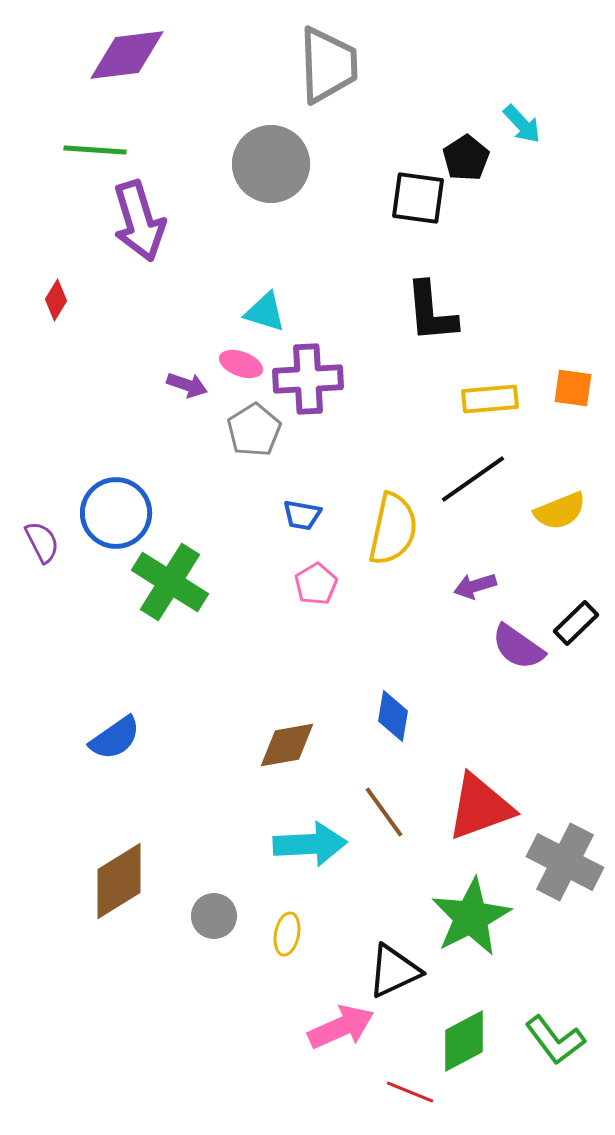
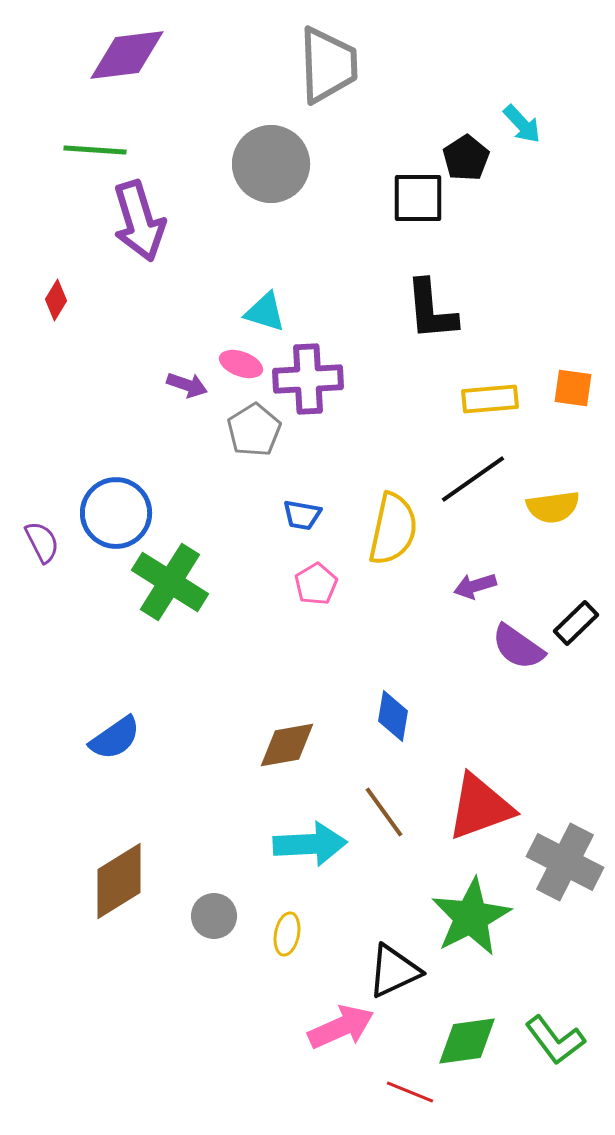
black square at (418, 198): rotated 8 degrees counterclockwise
black L-shape at (431, 312): moved 2 px up
yellow semicircle at (560, 511): moved 7 px left, 4 px up; rotated 14 degrees clockwise
green diamond at (464, 1041): moved 3 px right; rotated 20 degrees clockwise
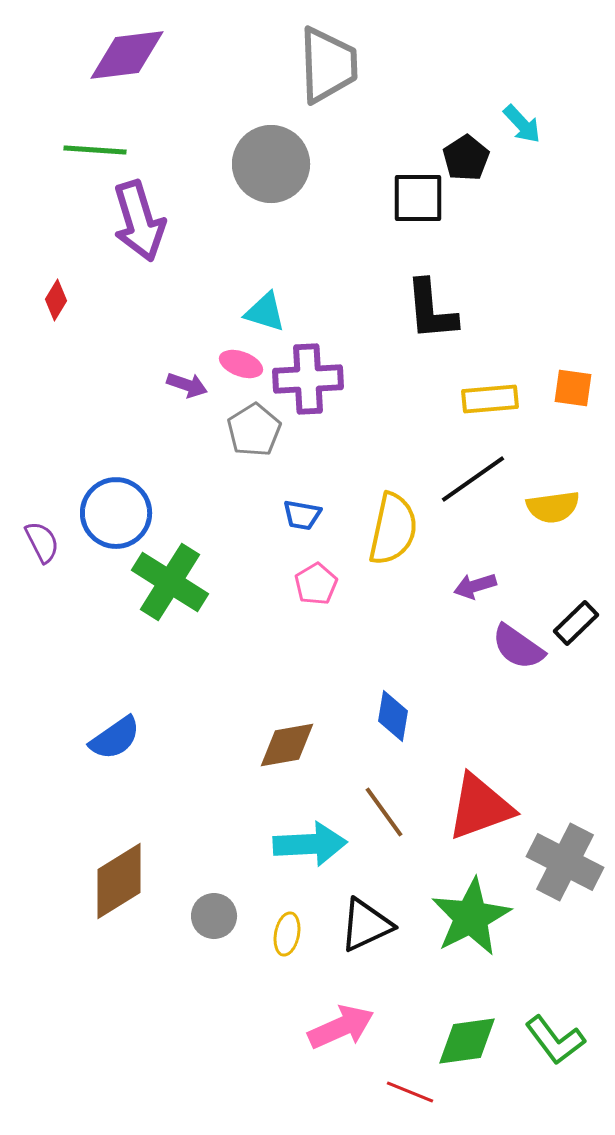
black triangle at (394, 971): moved 28 px left, 46 px up
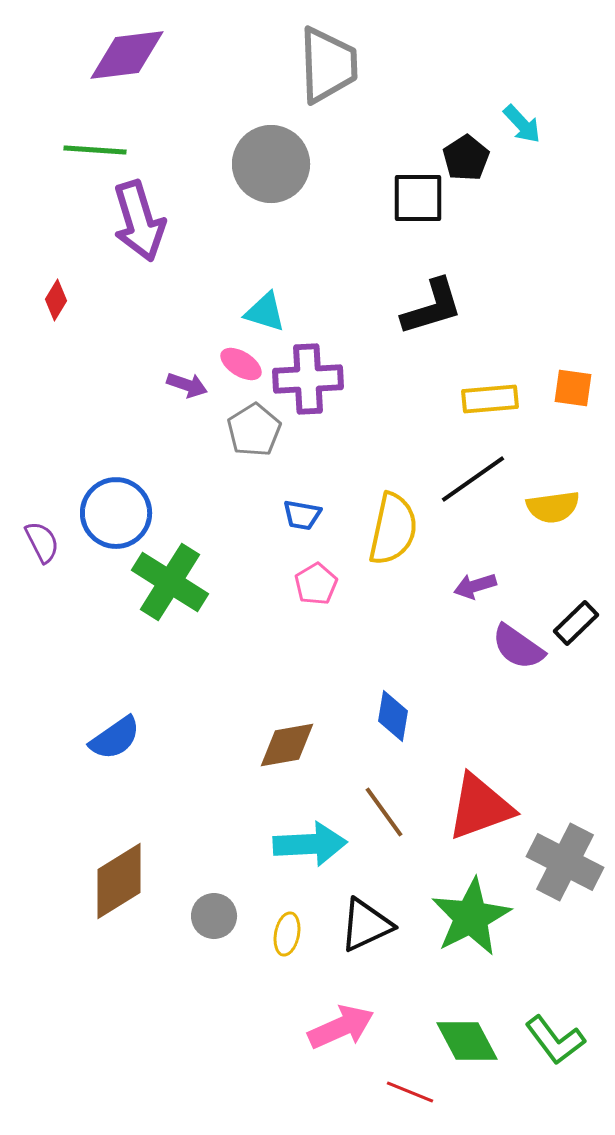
black L-shape at (431, 310): moved 1 px right, 3 px up; rotated 102 degrees counterclockwise
pink ellipse at (241, 364): rotated 12 degrees clockwise
green diamond at (467, 1041): rotated 70 degrees clockwise
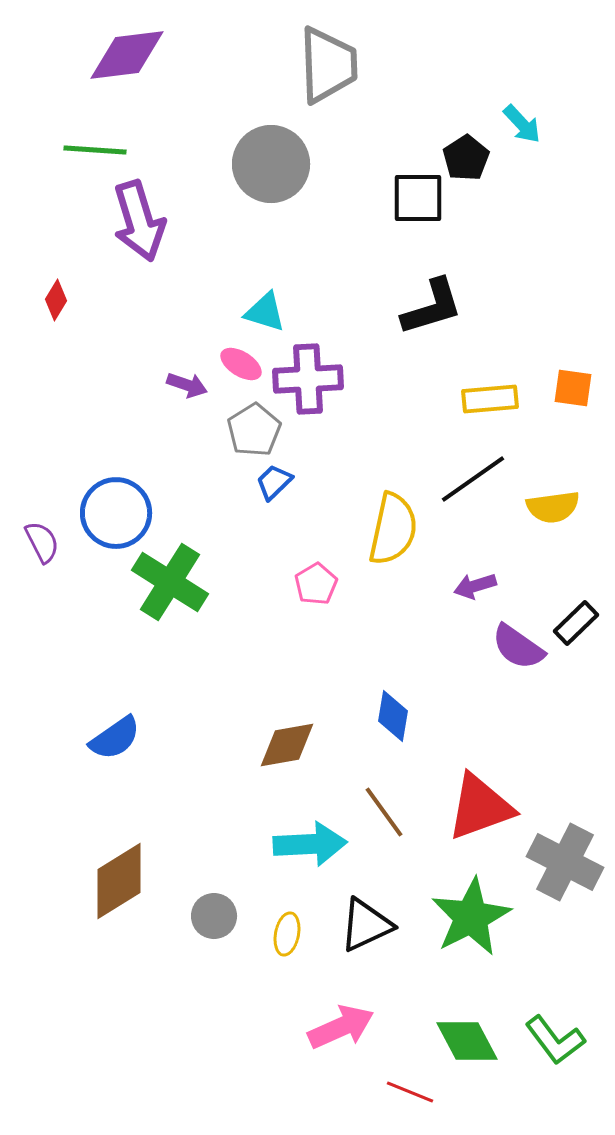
blue trapezoid at (302, 515): moved 28 px left, 33 px up; rotated 126 degrees clockwise
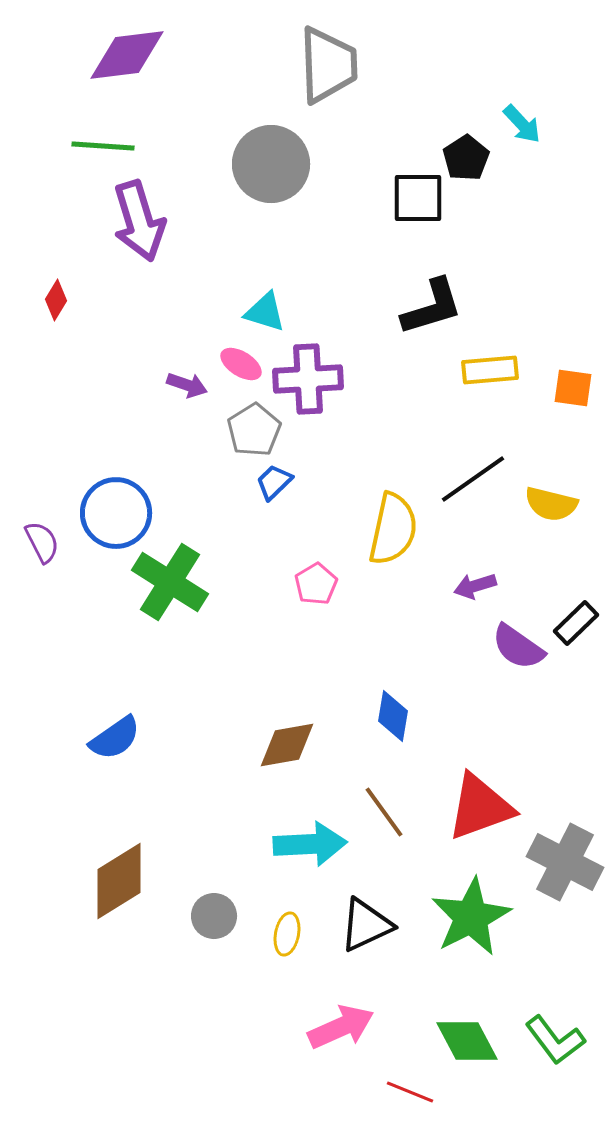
green line at (95, 150): moved 8 px right, 4 px up
yellow rectangle at (490, 399): moved 29 px up
yellow semicircle at (553, 507): moved 2 px left, 3 px up; rotated 22 degrees clockwise
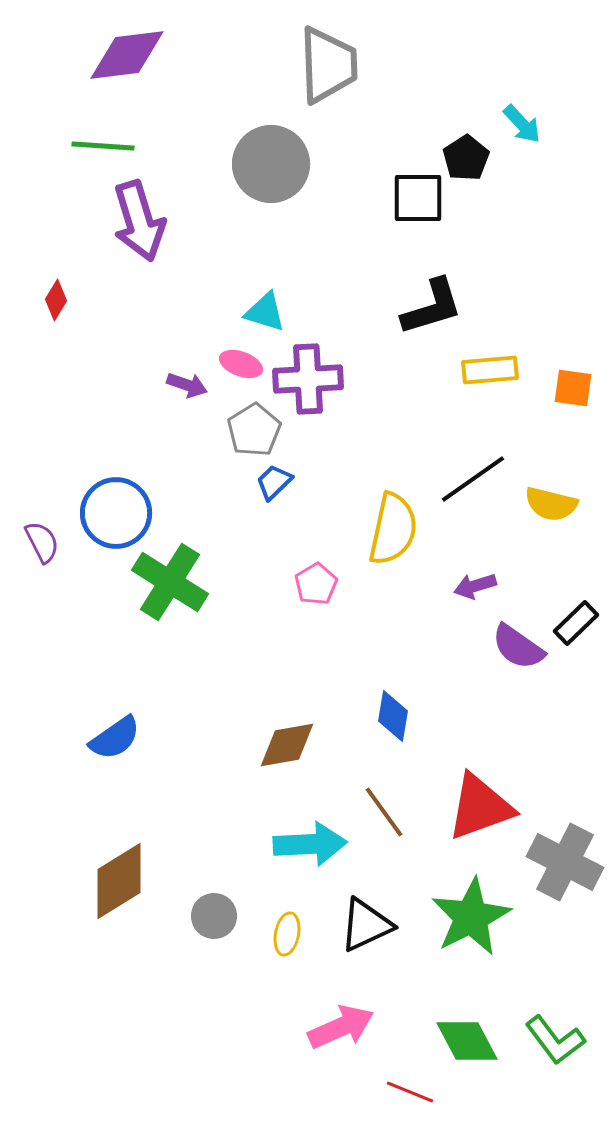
pink ellipse at (241, 364): rotated 12 degrees counterclockwise
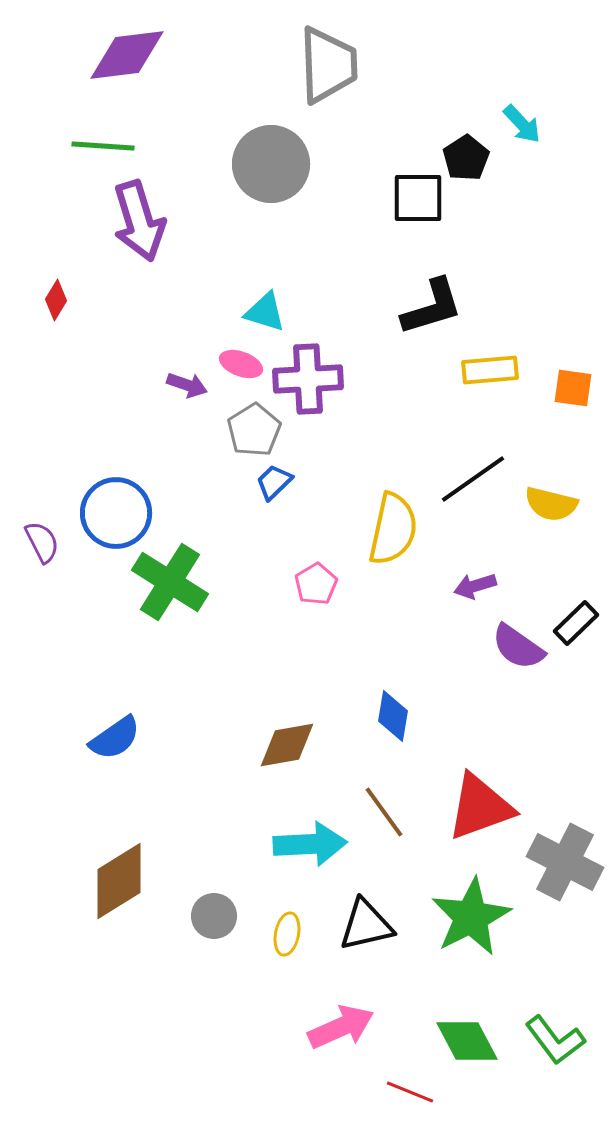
black triangle at (366, 925): rotated 12 degrees clockwise
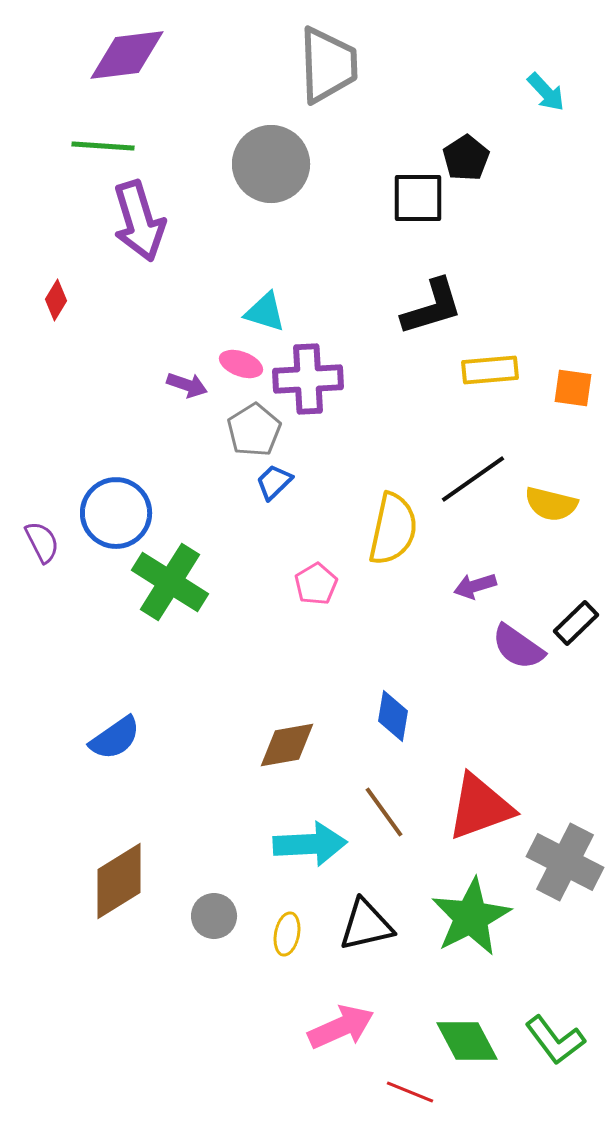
cyan arrow at (522, 124): moved 24 px right, 32 px up
